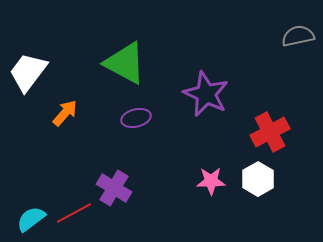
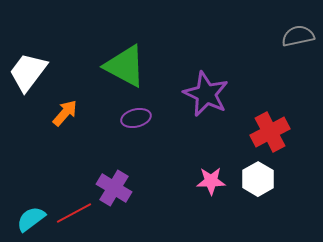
green triangle: moved 3 px down
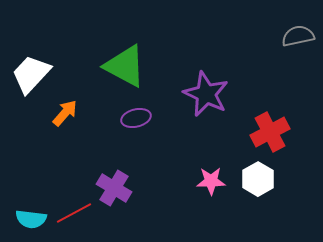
white trapezoid: moved 3 px right, 2 px down; rotated 6 degrees clockwise
cyan semicircle: rotated 136 degrees counterclockwise
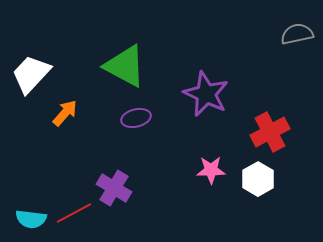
gray semicircle: moved 1 px left, 2 px up
pink star: moved 11 px up
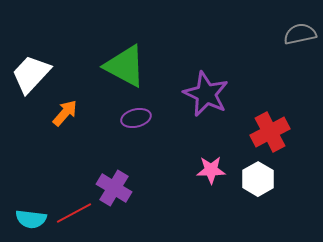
gray semicircle: moved 3 px right
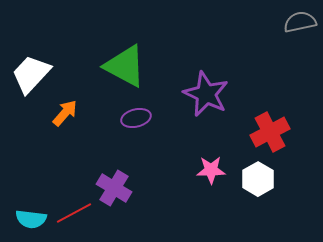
gray semicircle: moved 12 px up
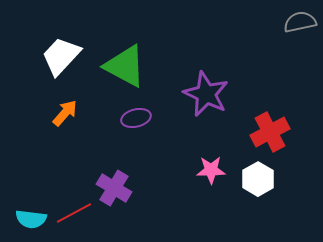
white trapezoid: moved 30 px right, 18 px up
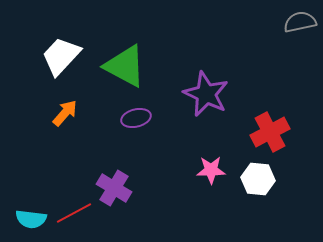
white hexagon: rotated 24 degrees counterclockwise
